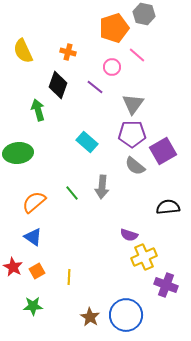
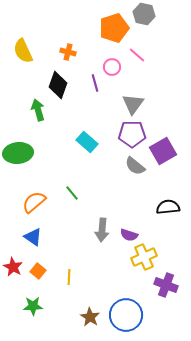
purple line: moved 4 px up; rotated 36 degrees clockwise
gray arrow: moved 43 px down
orange square: moved 1 px right; rotated 21 degrees counterclockwise
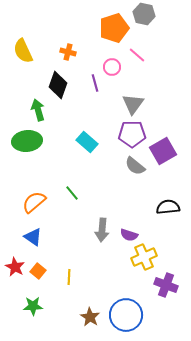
green ellipse: moved 9 px right, 12 px up
red star: moved 2 px right
